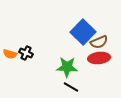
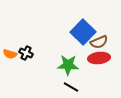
green star: moved 1 px right, 2 px up
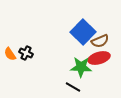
brown semicircle: moved 1 px right, 1 px up
orange semicircle: rotated 40 degrees clockwise
red ellipse: rotated 10 degrees counterclockwise
green star: moved 13 px right, 2 px down
black line: moved 2 px right
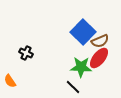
orange semicircle: moved 27 px down
red ellipse: rotated 35 degrees counterclockwise
black line: rotated 14 degrees clockwise
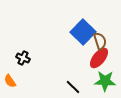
brown semicircle: rotated 84 degrees counterclockwise
black cross: moved 3 px left, 5 px down
green star: moved 24 px right, 14 px down
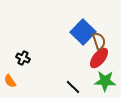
brown semicircle: moved 1 px left
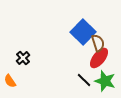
brown semicircle: moved 1 px left, 2 px down
black cross: rotated 24 degrees clockwise
green star: rotated 15 degrees clockwise
black line: moved 11 px right, 7 px up
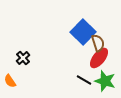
black line: rotated 14 degrees counterclockwise
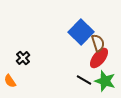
blue square: moved 2 px left
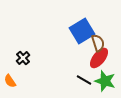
blue square: moved 1 px right, 1 px up; rotated 15 degrees clockwise
